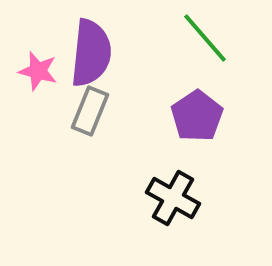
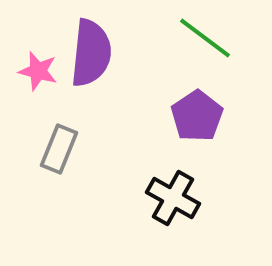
green line: rotated 12 degrees counterclockwise
gray rectangle: moved 31 px left, 38 px down
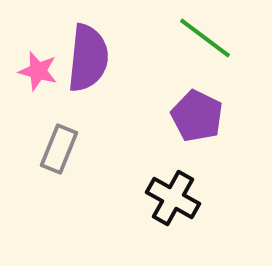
purple semicircle: moved 3 px left, 5 px down
purple pentagon: rotated 12 degrees counterclockwise
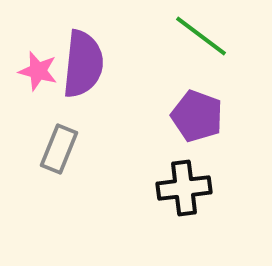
green line: moved 4 px left, 2 px up
purple semicircle: moved 5 px left, 6 px down
purple pentagon: rotated 6 degrees counterclockwise
black cross: moved 11 px right, 10 px up; rotated 36 degrees counterclockwise
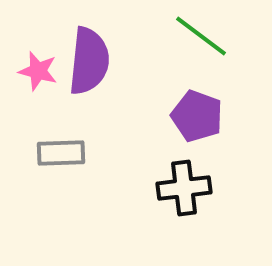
purple semicircle: moved 6 px right, 3 px up
gray rectangle: moved 2 px right, 4 px down; rotated 66 degrees clockwise
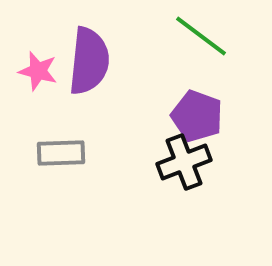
black cross: moved 26 px up; rotated 14 degrees counterclockwise
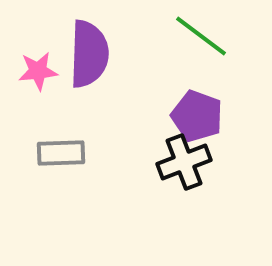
purple semicircle: moved 7 px up; rotated 4 degrees counterclockwise
pink star: rotated 21 degrees counterclockwise
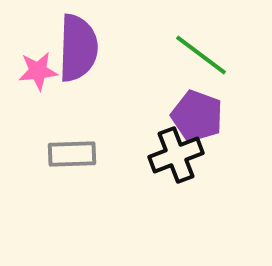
green line: moved 19 px down
purple semicircle: moved 11 px left, 6 px up
gray rectangle: moved 11 px right, 1 px down
black cross: moved 8 px left, 7 px up
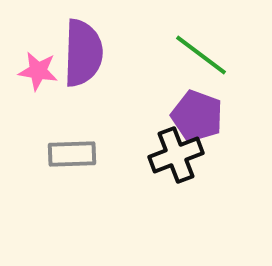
purple semicircle: moved 5 px right, 5 px down
pink star: rotated 15 degrees clockwise
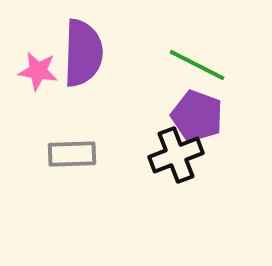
green line: moved 4 px left, 10 px down; rotated 10 degrees counterclockwise
